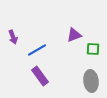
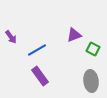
purple arrow: moved 2 px left; rotated 16 degrees counterclockwise
green square: rotated 24 degrees clockwise
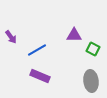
purple triangle: rotated 21 degrees clockwise
purple rectangle: rotated 30 degrees counterclockwise
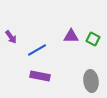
purple triangle: moved 3 px left, 1 px down
green square: moved 10 px up
purple rectangle: rotated 12 degrees counterclockwise
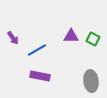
purple arrow: moved 2 px right, 1 px down
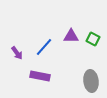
purple arrow: moved 4 px right, 15 px down
blue line: moved 7 px right, 3 px up; rotated 18 degrees counterclockwise
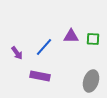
green square: rotated 24 degrees counterclockwise
gray ellipse: rotated 25 degrees clockwise
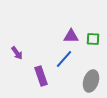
blue line: moved 20 px right, 12 px down
purple rectangle: moved 1 px right; rotated 60 degrees clockwise
